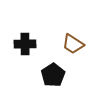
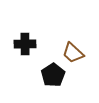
brown trapezoid: moved 9 px down; rotated 10 degrees clockwise
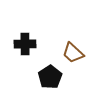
black pentagon: moved 3 px left, 2 px down
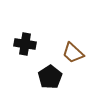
black cross: rotated 10 degrees clockwise
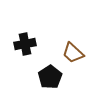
black cross: rotated 20 degrees counterclockwise
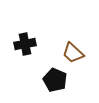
black pentagon: moved 5 px right, 3 px down; rotated 15 degrees counterclockwise
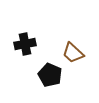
black pentagon: moved 5 px left, 5 px up
